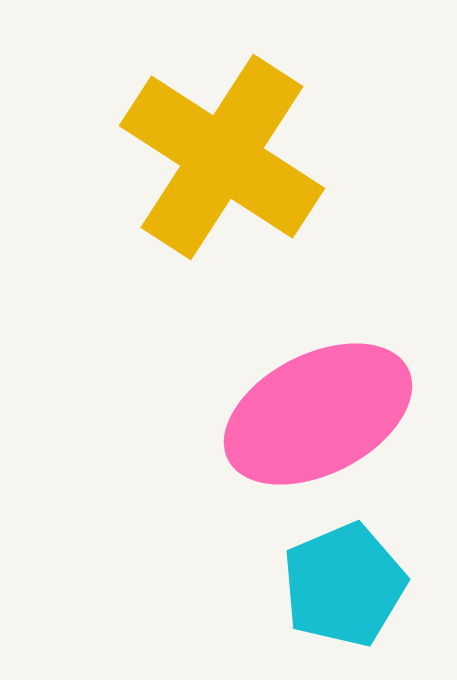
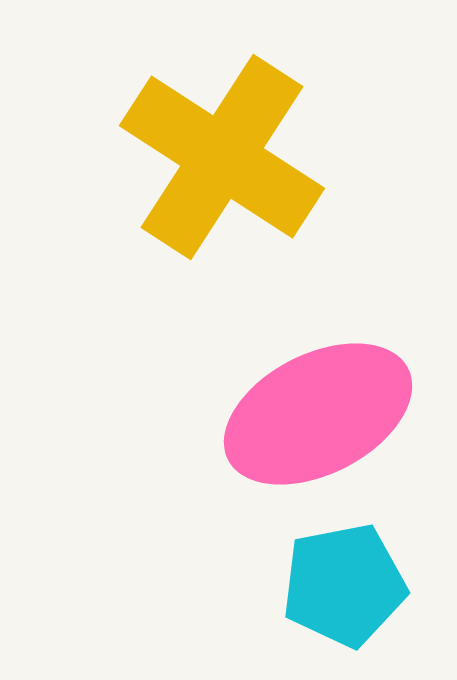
cyan pentagon: rotated 12 degrees clockwise
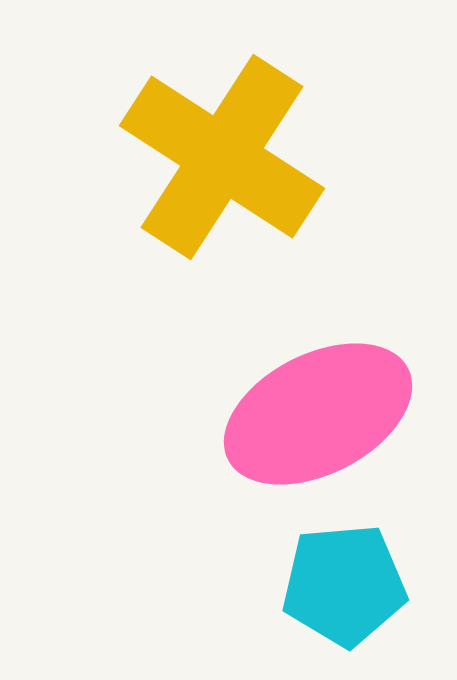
cyan pentagon: rotated 6 degrees clockwise
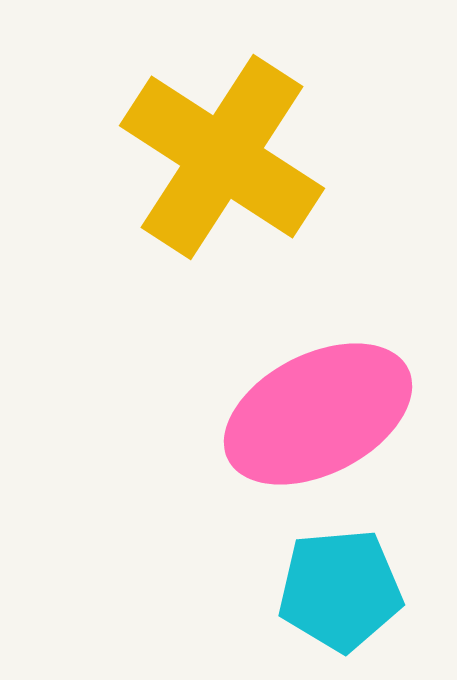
cyan pentagon: moved 4 px left, 5 px down
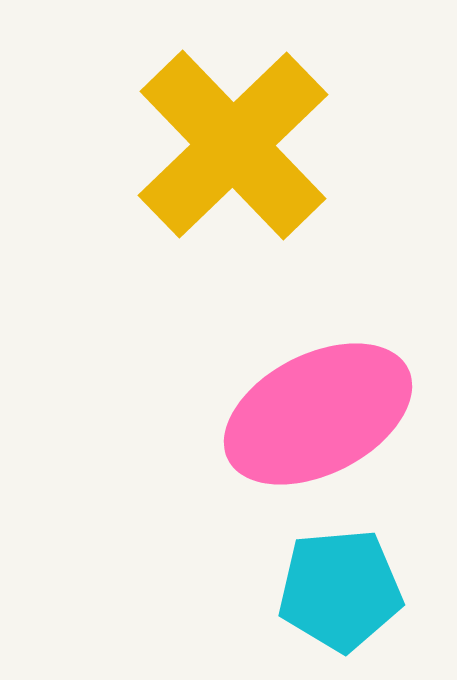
yellow cross: moved 11 px right, 12 px up; rotated 13 degrees clockwise
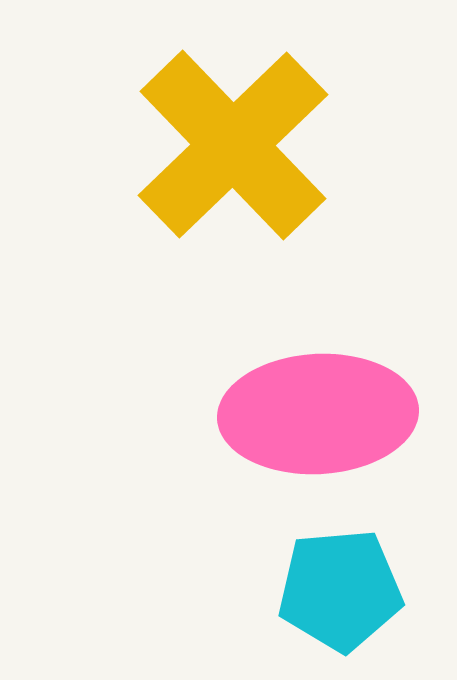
pink ellipse: rotated 24 degrees clockwise
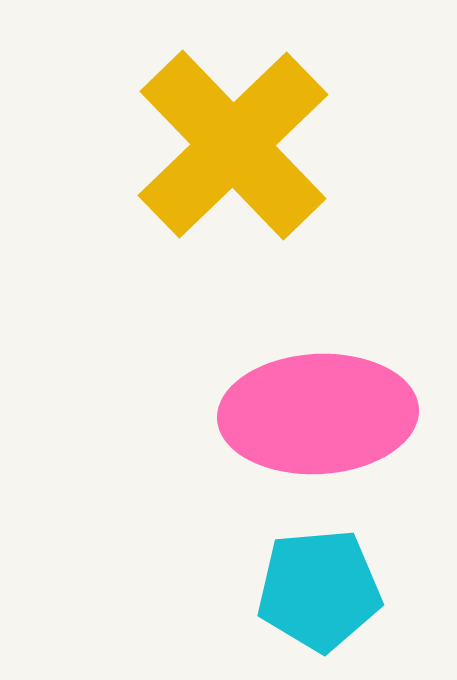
cyan pentagon: moved 21 px left
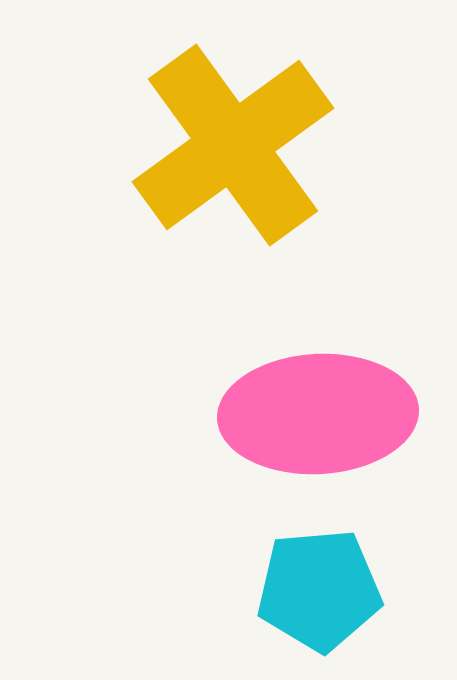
yellow cross: rotated 8 degrees clockwise
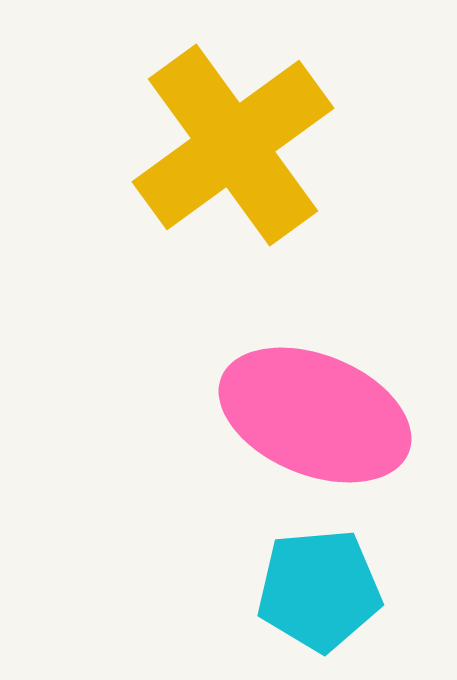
pink ellipse: moved 3 px left, 1 px down; rotated 25 degrees clockwise
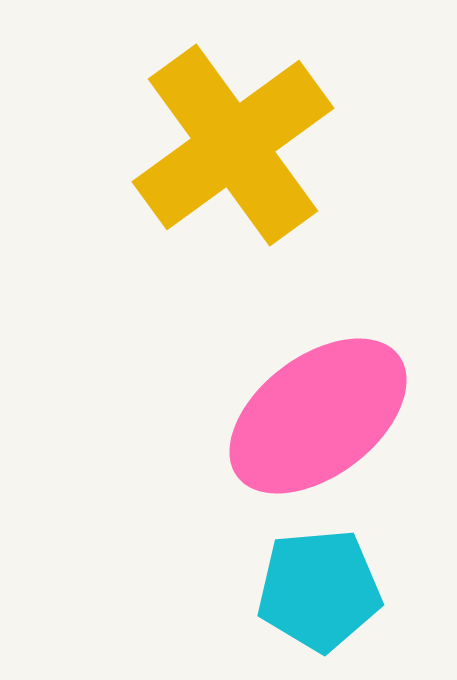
pink ellipse: moved 3 px right, 1 px down; rotated 59 degrees counterclockwise
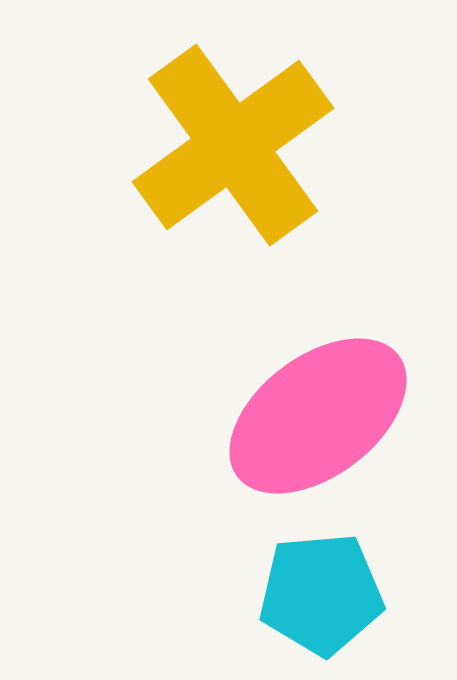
cyan pentagon: moved 2 px right, 4 px down
